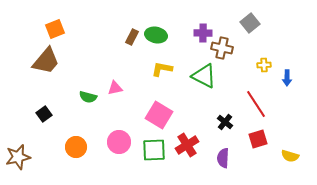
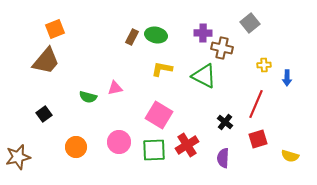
red line: rotated 56 degrees clockwise
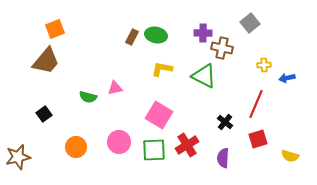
blue arrow: rotated 77 degrees clockwise
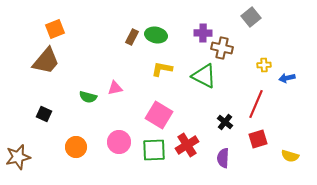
gray square: moved 1 px right, 6 px up
black square: rotated 28 degrees counterclockwise
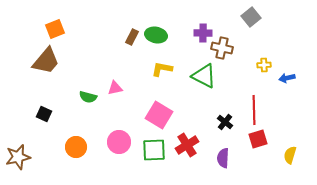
red line: moved 2 px left, 6 px down; rotated 24 degrees counterclockwise
yellow semicircle: moved 1 px up; rotated 90 degrees clockwise
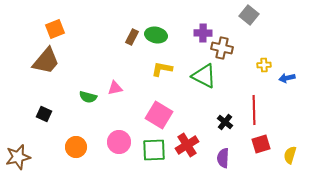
gray square: moved 2 px left, 2 px up; rotated 12 degrees counterclockwise
red square: moved 3 px right, 5 px down
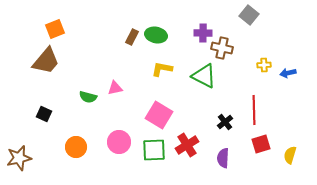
blue arrow: moved 1 px right, 5 px up
black cross: rotated 14 degrees clockwise
brown star: moved 1 px right, 1 px down
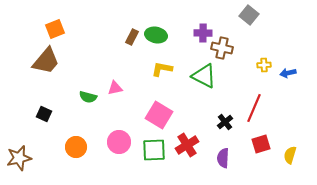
red line: moved 2 px up; rotated 24 degrees clockwise
